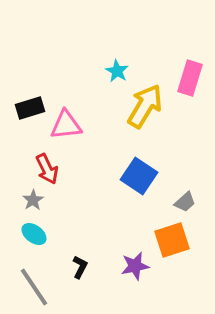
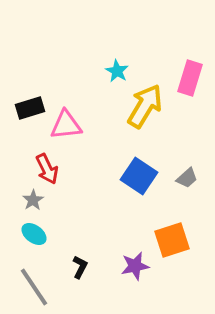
gray trapezoid: moved 2 px right, 24 px up
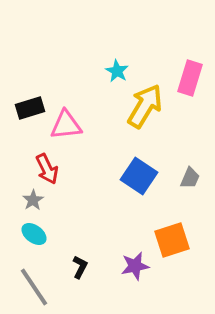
gray trapezoid: moved 3 px right; rotated 25 degrees counterclockwise
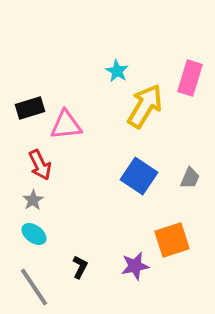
red arrow: moved 7 px left, 4 px up
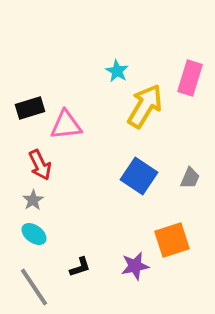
black L-shape: rotated 45 degrees clockwise
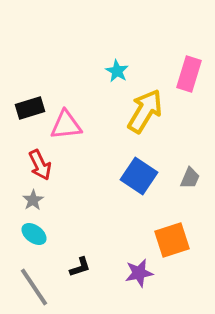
pink rectangle: moved 1 px left, 4 px up
yellow arrow: moved 5 px down
purple star: moved 4 px right, 7 px down
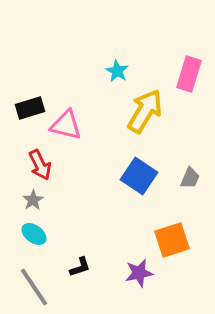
pink triangle: rotated 20 degrees clockwise
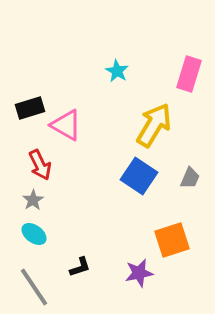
yellow arrow: moved 9 px right, 14 px down
pink triangle: rotated 16 degrees clockwise
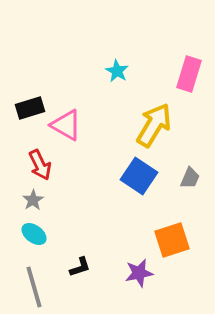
gray line: rotated 18 degrees clockwise
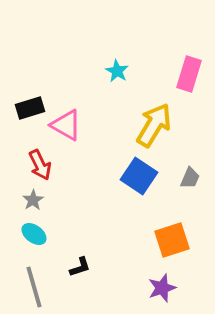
purple star: moved 23 px right, 15 px down; rotated 8 degrees counterclockwise
